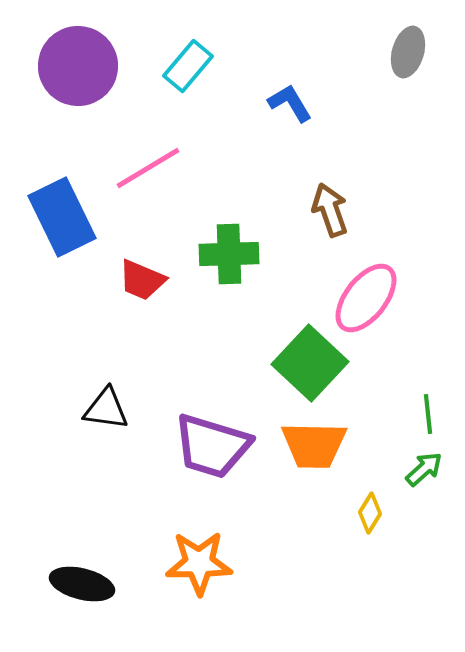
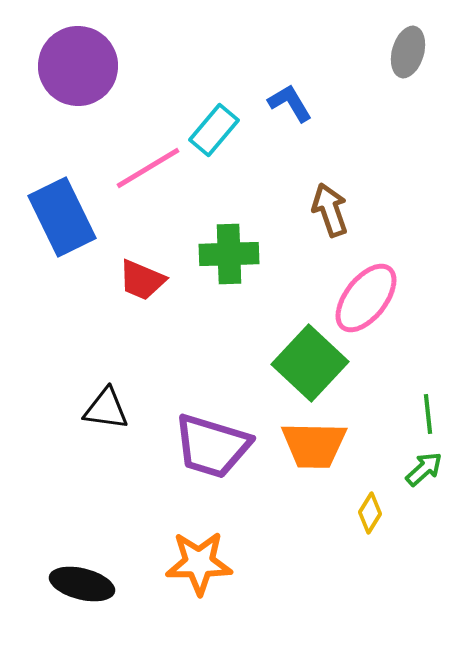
cyan rectangle: moved 26 px right, 64 px down
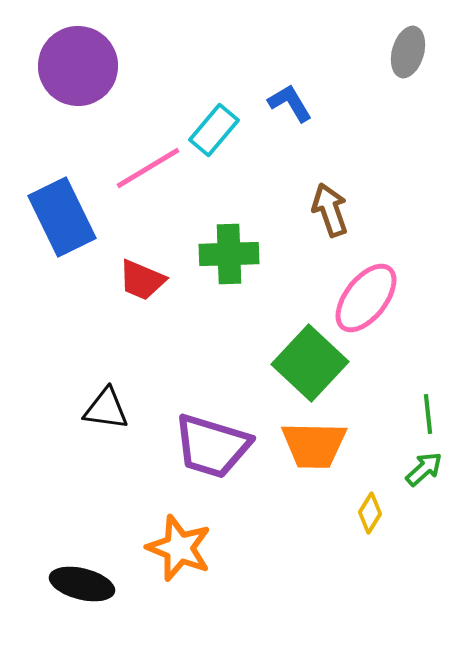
orange star: moved 20 px left, 15 px up; rotated 22 degrees clockwise
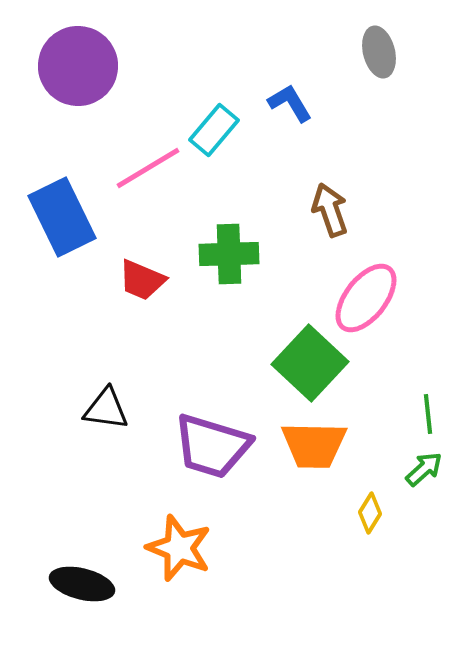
gray ellipse: moved 29 px left; rotated 30 degrees counterclockwise
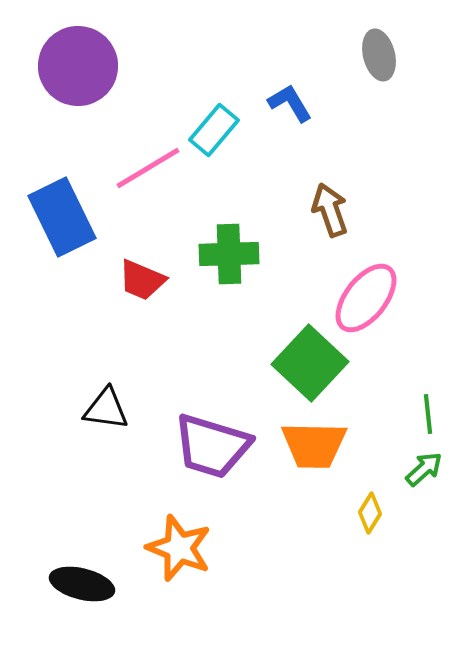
gray ellipse: moved 3 px down
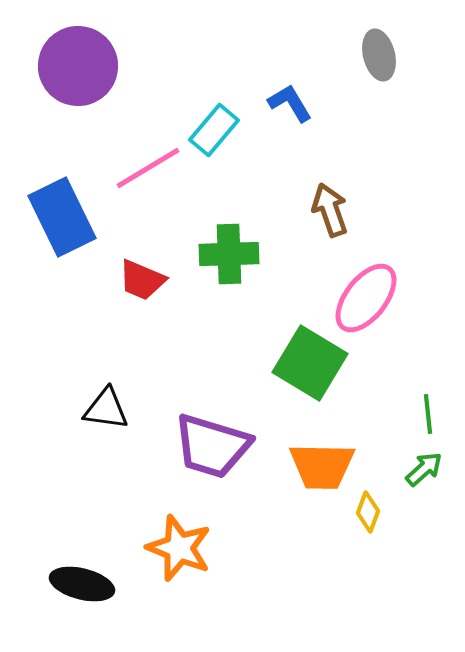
green square: rotated 12 degrees counterclockwise
orange trapezoid: moved 8 px right, 21 px down
yellow diamond: moved 2 px left, 1 px up; rotated 12 degrees counterclockwise
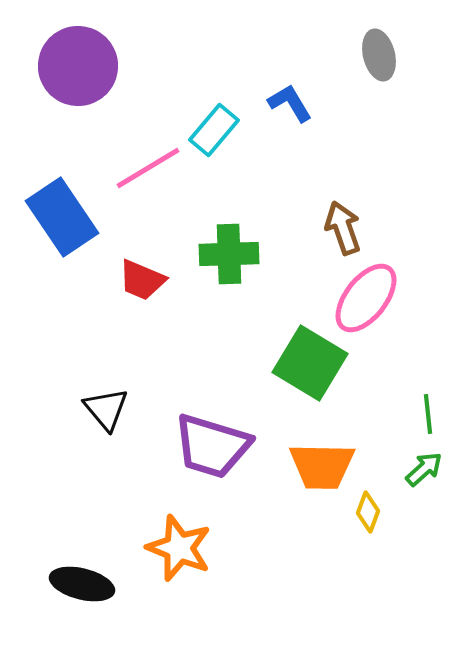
brown arrow: moved 13 px right, 18 px down
blue rectangle: rotated 8 degrees counterclockwise
black triangle: rotated 42 degrees clockwise
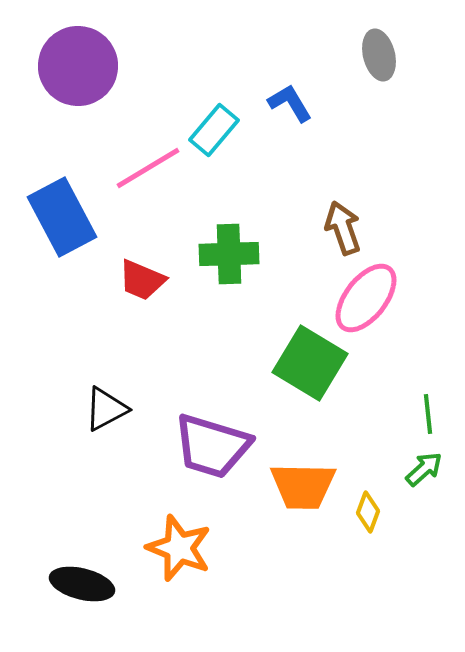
blue rectangle: rotated 6 degrees clockwise
black triangle: rotated 42 degrees clockwise
orange trapezoid: moved 19 px left, 20 px down
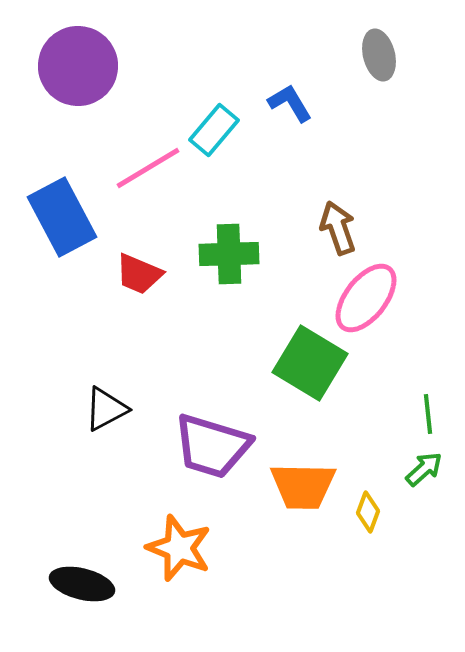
brown arrow: moved 5 px left
red trapezoid: moved 3 px left, 6 px up
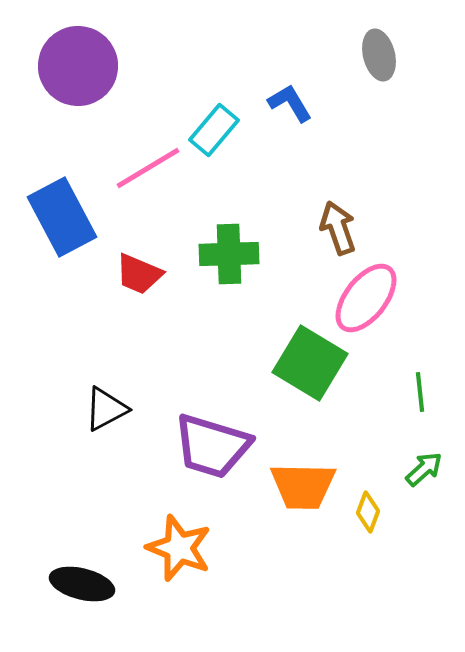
green line: moved 8 px left, 22 px up
